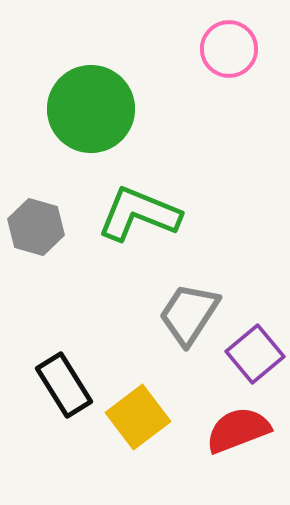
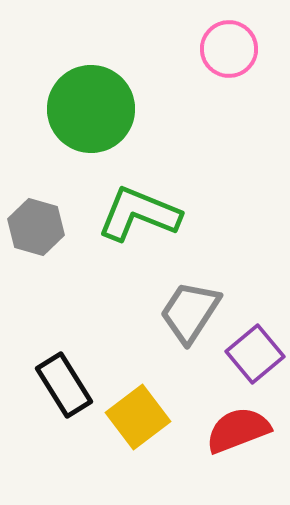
gray trapezoid: moved 1 px right, 2 px up
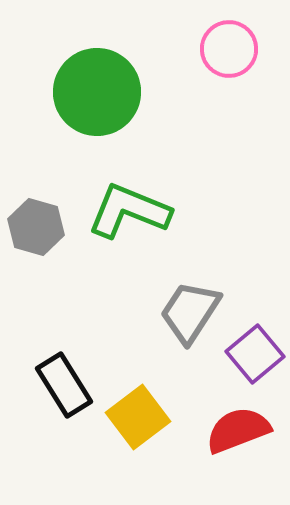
green circle: moved 6 px right, 17 px up
green L-shape: moved 10 px left, 3 px up
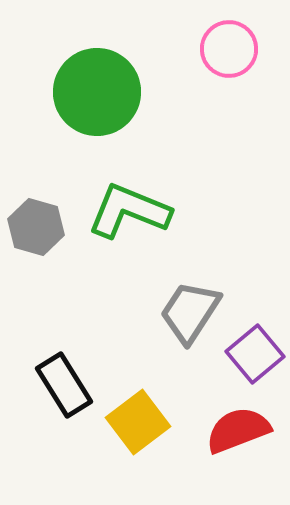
yellow square: moved 5 px down
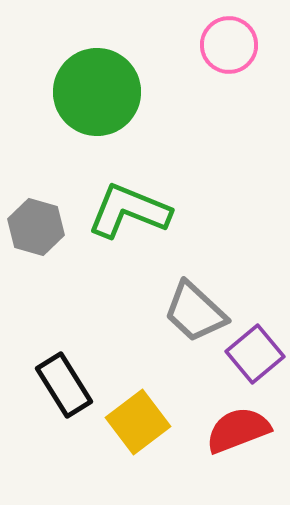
pink circle: moved 4 px up
gray trapezoid: moved 5 px right; rotated 80 degrees counterclockwise
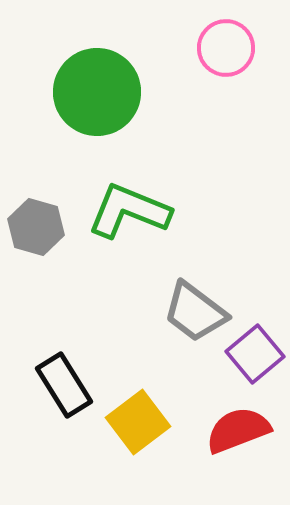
pink circle: moved 3 px left, 3 px down
gray trapezoid: rotated 6 degrees counterclockwise
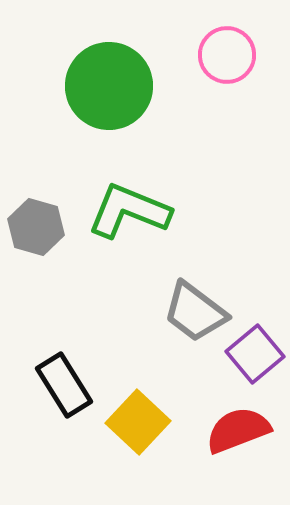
pink circle: moved 1 px right, 7 px down
green circle: moved 12 px right, 6 px up
yellow square: rotated 10 degrees counterclockwise
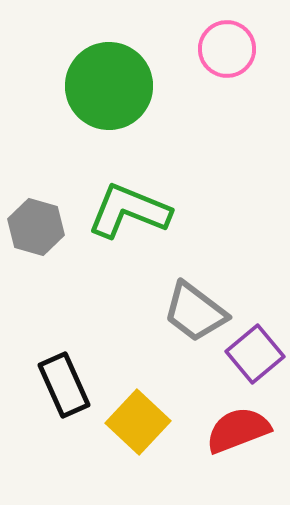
pink circle: moved 6 px up
black rectangle: rotated 8 degrees clockwise
